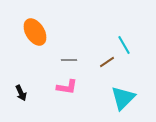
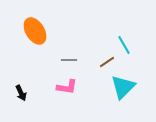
orange ellipse: moved 1 px up
cyan triangle: moved 11 px up
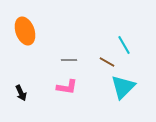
orange ellipse: moved 10 px left; rotated 12 degrees clockwise
brown line: rotated 63 degrees clockwise
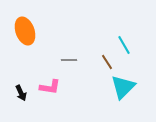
brown line: rotated 28 degrees clockwise
pink L-shape: moved 17 px left
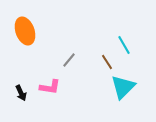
gray line: rotated 49 degrees counterclockwise
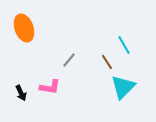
orange ellipse: moved 1 px left, 3 px up
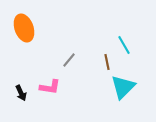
brown line: rotated 21 degrees clockwise
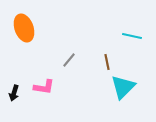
cyan line: moved 8 px right, 9 px up; rotated 48 degrees counterclockwise
pink L-shape: moved 6 px left
black arrow: moved 7 px left; rotated 42 degrees clockwise
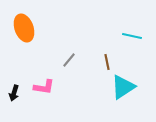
cyan triangle: rotated 12 degrees clockwise
